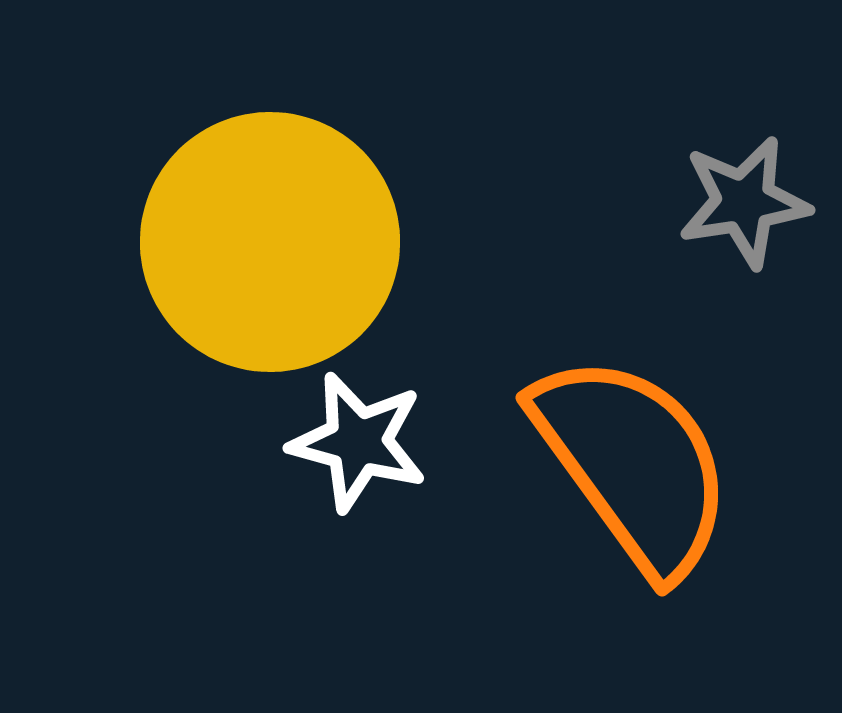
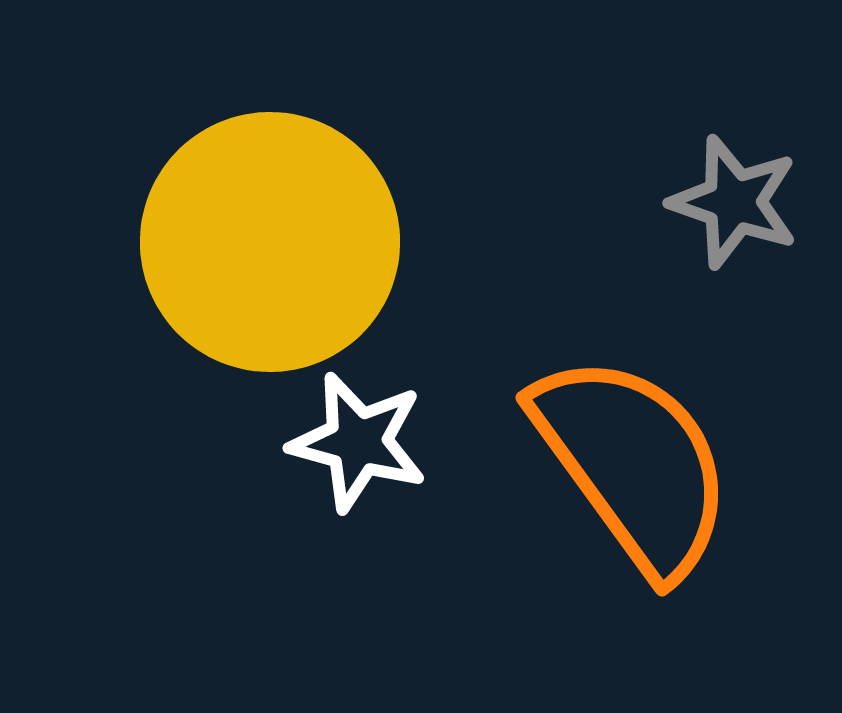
gray star: moved 10 px left; rotated 28 degrees clockwise
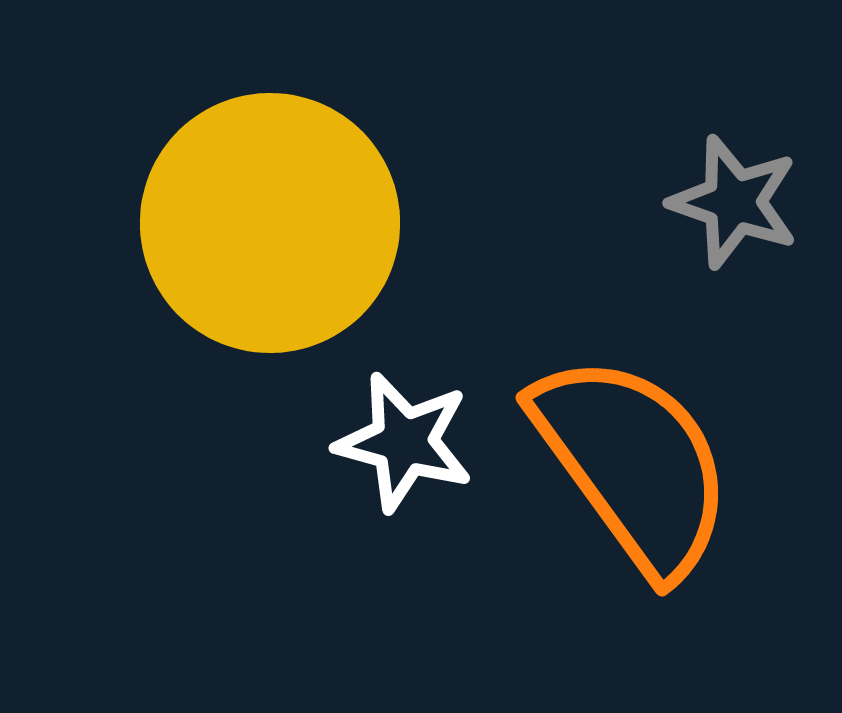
yellow circle: moved 19 px up
white star: moved 46 px right
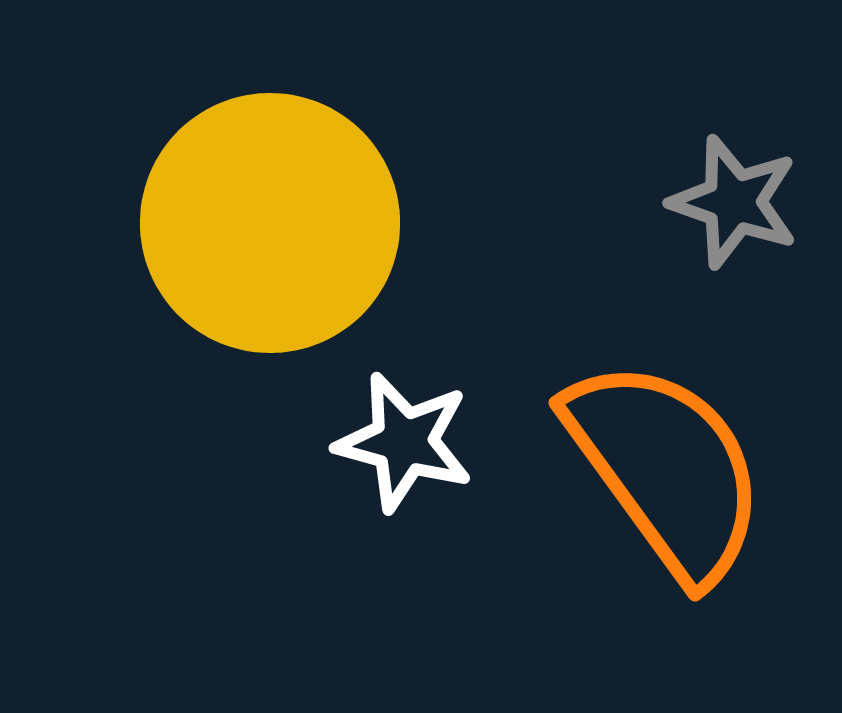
orange semicircle: moved 33 px right, 5 px down
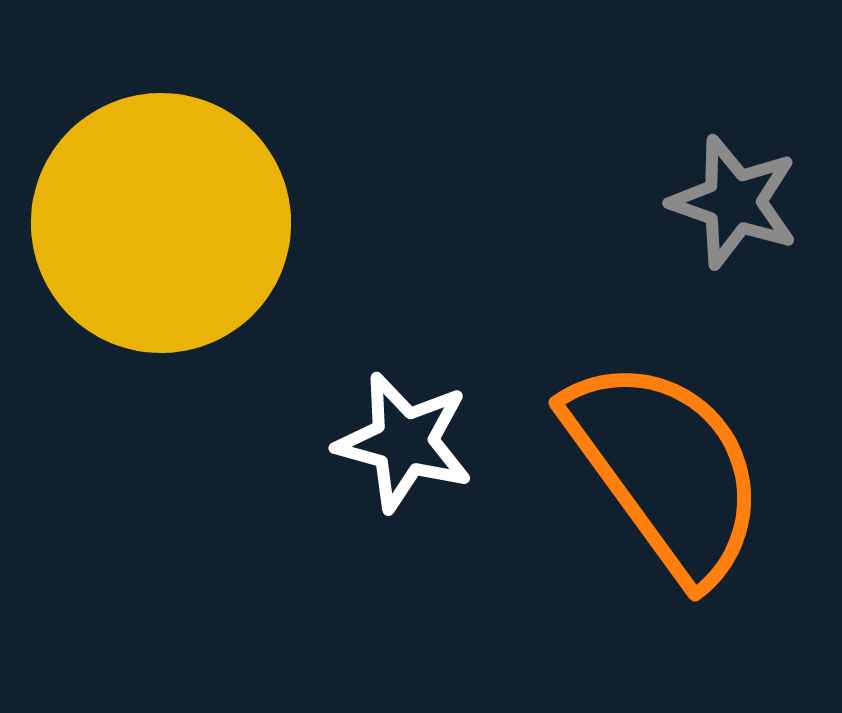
yellow circle: moved 109 px left
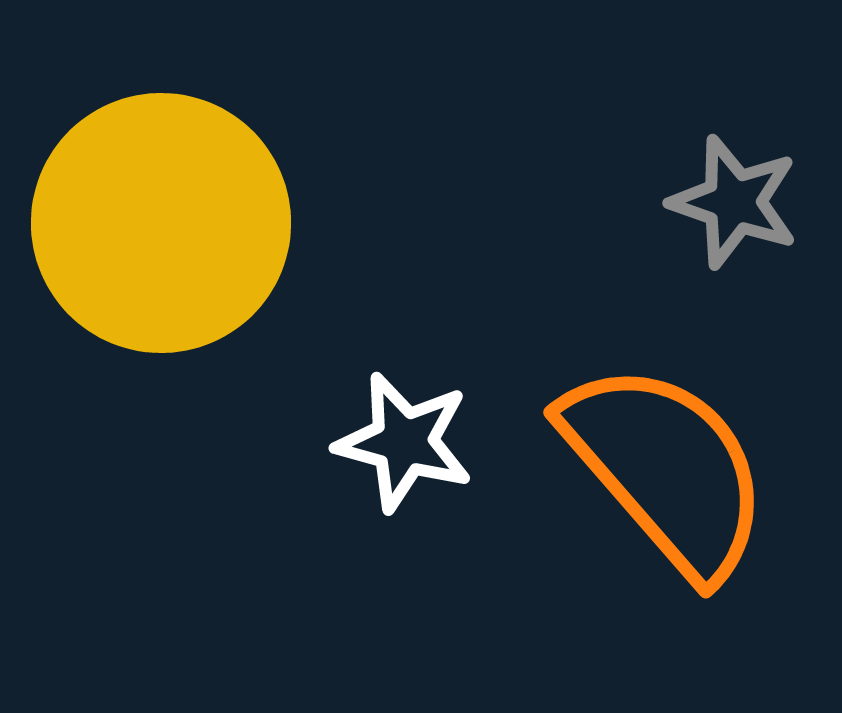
orange semicircle: rotated 5 degrees counterclockwise
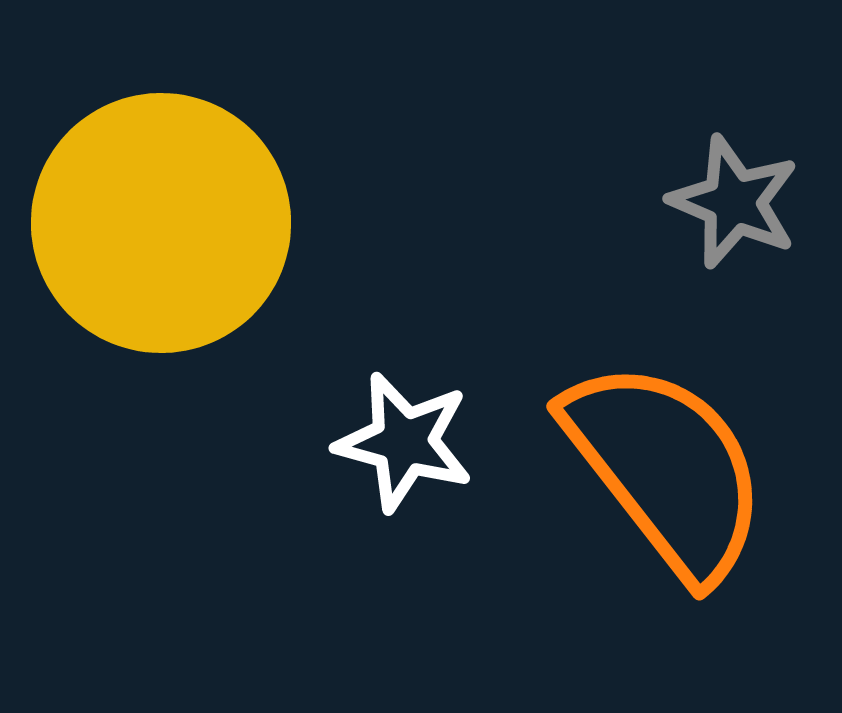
gray star: rotated 4 degrees clockwise
orange semicircle: rotated 3 degrees clockwise
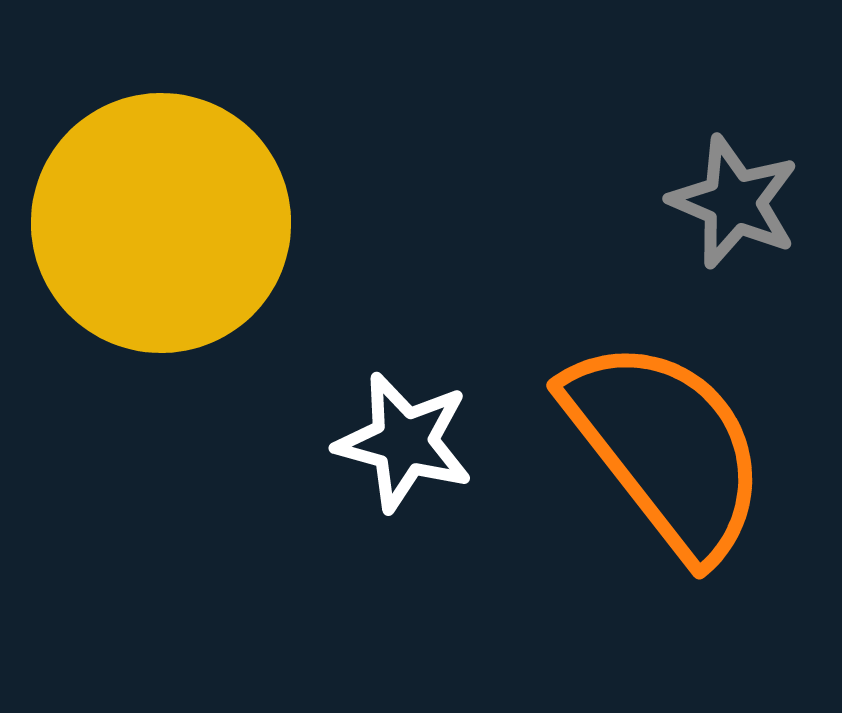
orange semicircle: moved 21 px up
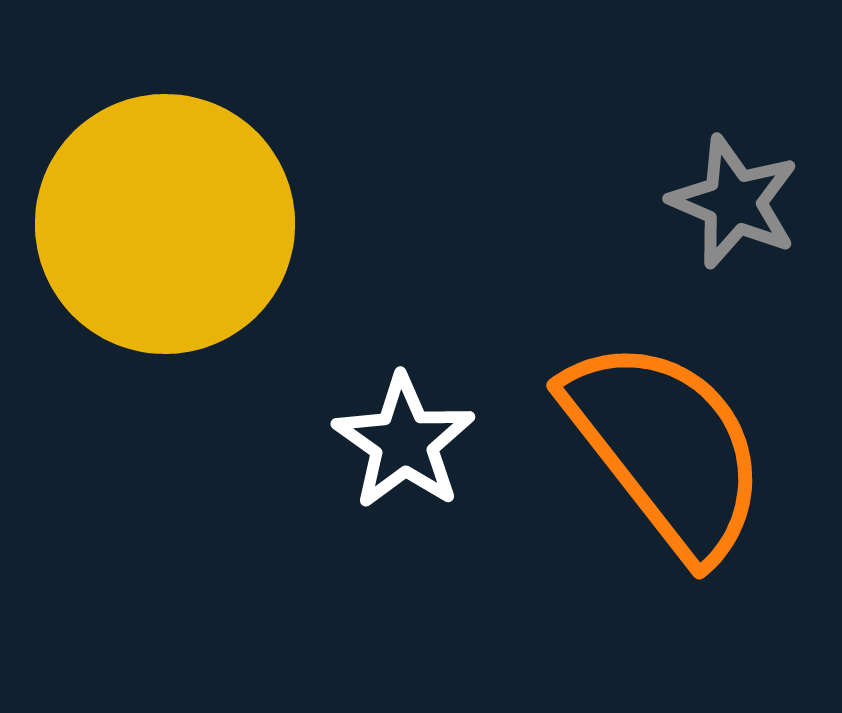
yellow circle: moved 4 px right, 1 px down
white star: rotated 20 degrees clockwise
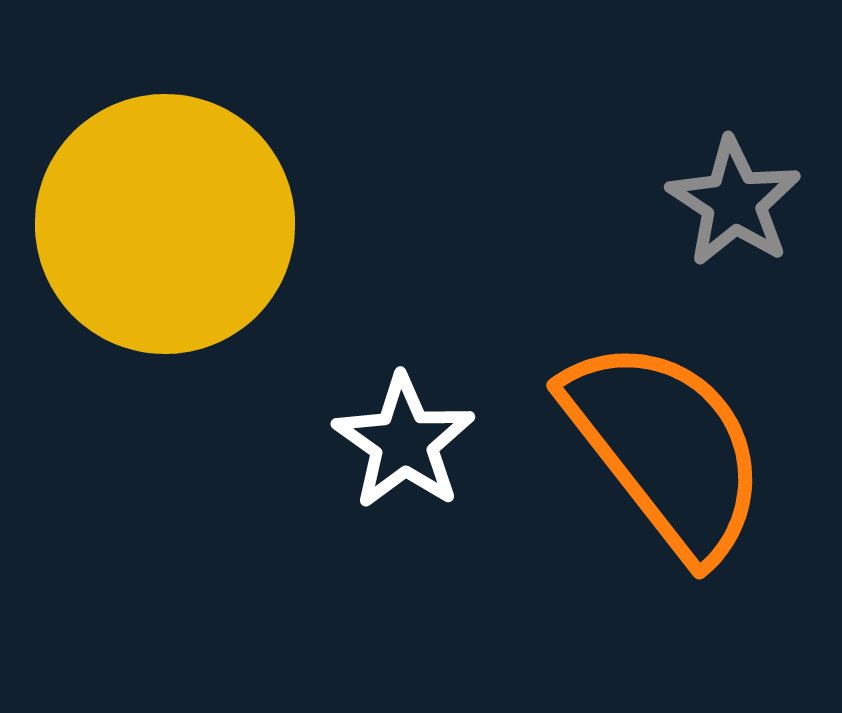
gray star: rotated 10 degrees clockwise
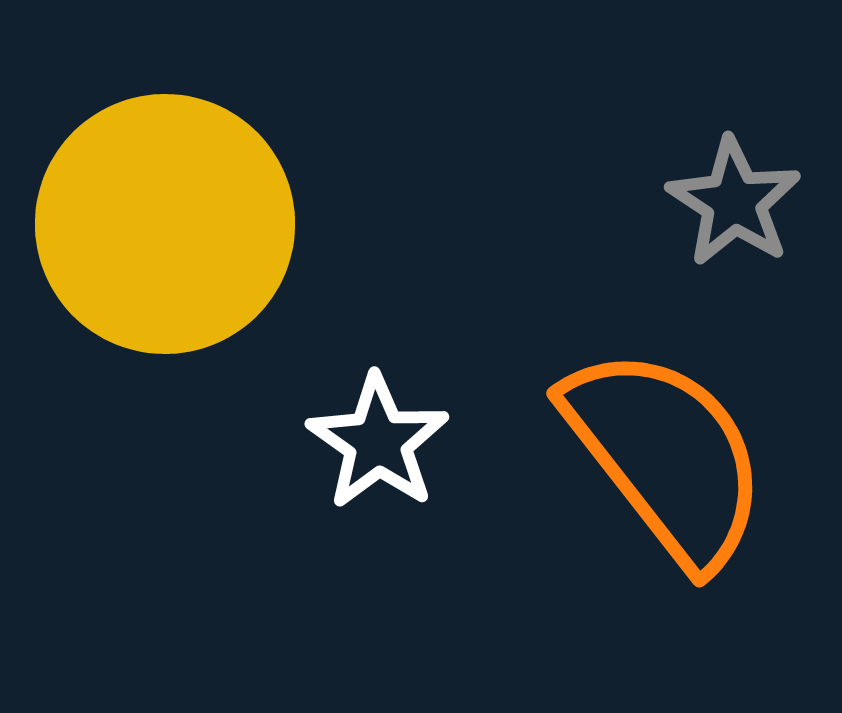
white star: moved 26 px left
orange semicircle: moved 8 px down
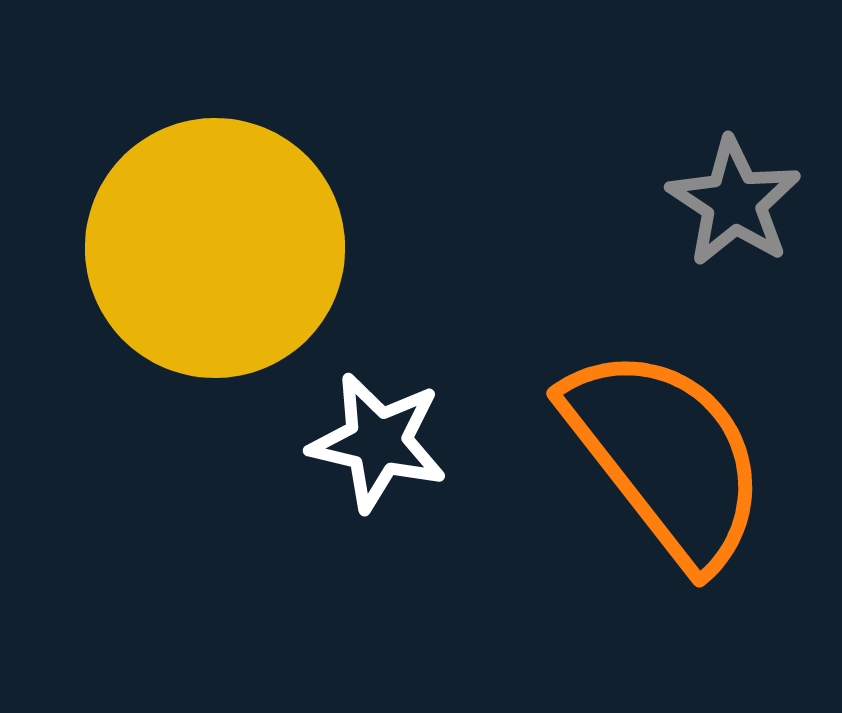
yellow circle: moved 50 px right, 24 px down
white star: rotated 22 degrees counterclockwise
